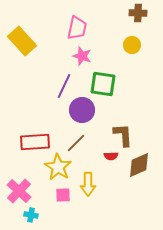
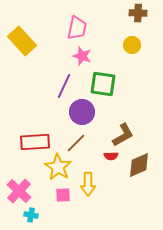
purple circle: moved 2 px down
brown L-shape: rotated 65 degrees clockwise
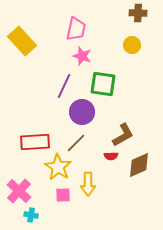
pink trapezoid: moved 1 px left, 1 px down
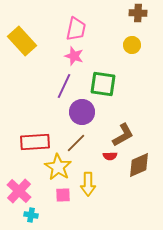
pink star: moved 8 px left
red semicircle: moved 1 px left
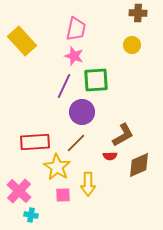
green square: moved 7 px left, 4 px up; rotated 12 degrees counterclockwise
yellow star: moved 1 px left
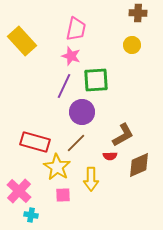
pink star: moved 3 px left
red rectangle: rotated 20 degrees clockwise
yellow arrow: moved 3 px right, 5 px up
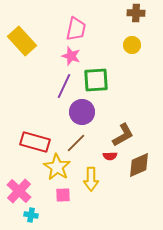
brown cross: moved 2 px left
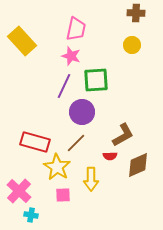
brown diamond: moved 1 px left
